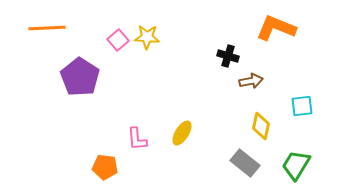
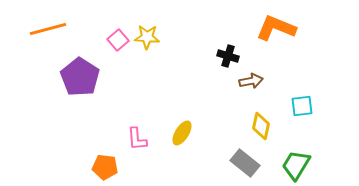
orange line: moved 1 px right, 1 px down; rotated 12 degrees counterclockwise
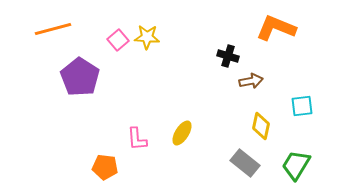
orange line: moved 5 px right
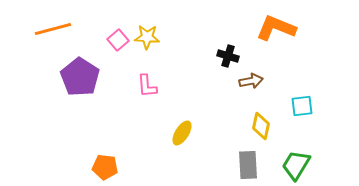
pink L-shape: moved 10 px right, 53 px up
gray rectangle: moved 3 px right, 2 px down; rotated 48 degrees clockwise
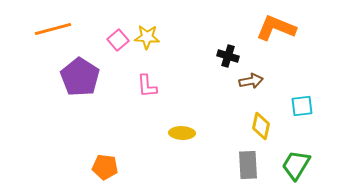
yellow ellipse: rotated 60 degrees clockwise
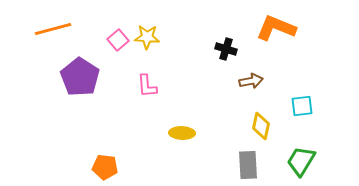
black cross: moved 2 px left, 7 px up
green trapezoid: moved 5 px right, 4 px up
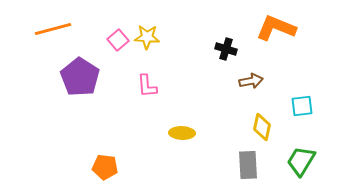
yellow diamond: moved 1 px right, 1 px down
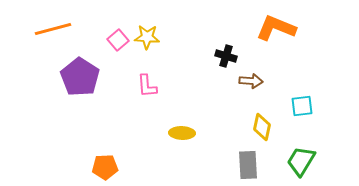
black cross: moved 7 px down
brown arrow: rotated 15 degrees clockwise
orange pentagon: rotated 10 degrees counterclockwise
